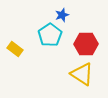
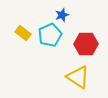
cyan pentagon: rotated 10 degrees clockwise
yellow rectangle: moved 8 px right, 16 px up
yellow triangle: moved 4 px left, 3 px down
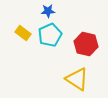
blue star: moved 14 px left, 4 px up; rotated 16 degrees clockwise
red hexagon: rotated 15 degrees clockwise
yellow triangle: moved 1 px left, 2 px down
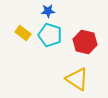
cyan pentagon: rotated 30 degrees counterclockwise
red hexagon: moved 1 px left, 2 px up
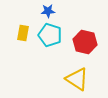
yellow rectangle: rotated 63 degrees clockwise
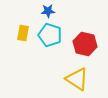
red hexagon: moved 2 px down
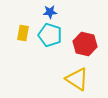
blue star: moved 2 px right, 1 px down
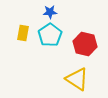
cyan pentagon: rotated 20 degrees clockwise
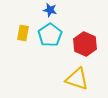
blue star: moved 2 px up; rotated 16 degrees clockwise
red hexagon: rotated 10 degrees clockwise
yellow triangle: rotated 15 degrees counterclockwise
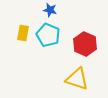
cyan pentagon: moved 2 px left; rotated 15 degrees counterclockwise
